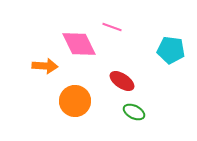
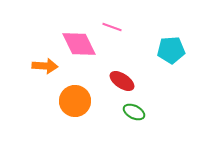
cyan pentagon: rotated 12 degrees counterclockwise
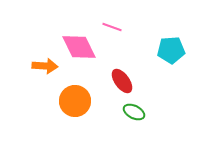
pink diamond: moved 3 px down
red ellipse: rotated 20 degrees clockwise
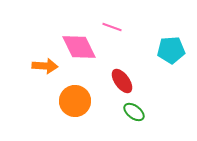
green ellipse: rotated 10 degrees clockwise
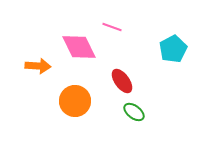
cyan pentagon: moved 2 px right, 1 px up; rotated 24 degrees counterclockwise
orange arrow: moved 7 px left
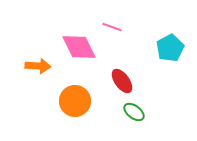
cyan pentagon: moved 3 px left, 1 px up
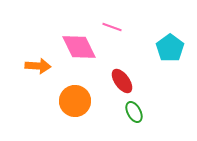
cyan pentagon: rotated 8 degrees counterclockwise
green ellipse: rotated 25 degrees clockwise
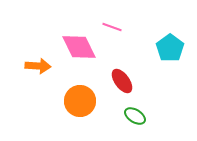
orange circle: moved 5 px right
green ellipse: moved 1 px right, 4 px down; rotated 30 degrees counterclockwise
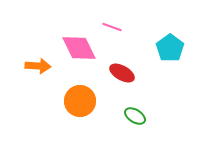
pink diamond: moved 1 px down
red ellipse: moved 8 px up; rotated 25 degrees counterclockwise
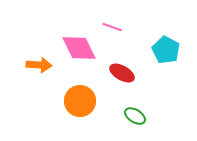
cyan pentagon: moved 4 px left, 2 px down; rotated 8 degrees counterclockwise
orange arrow: moved 1 px right, 1 px up
